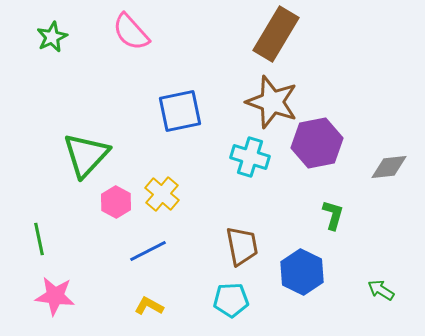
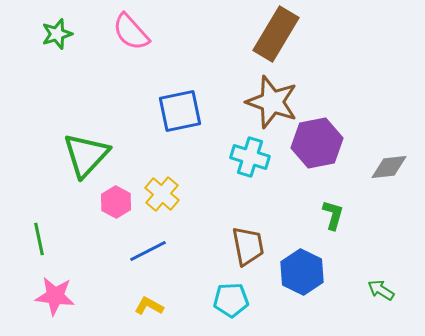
green star: moved 5 px right, 3 px up; rotated 8 degrees clockwise
brown trapezoid: moved 6 px right
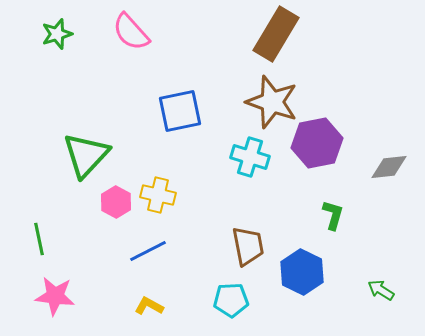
yellow cross: moved 4 px left, 1 px down; rotated 28 degrees counterclockwise
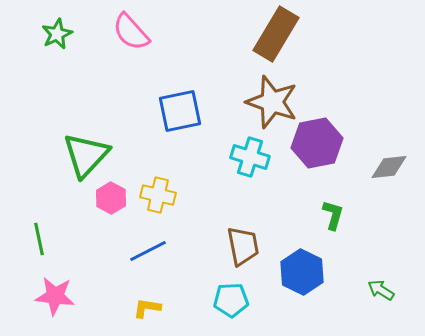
green star: rotated 8 degrees counterclockwise
pink hexagon: moved 5 px left, 4 px up
brown trapezoid: moved 5 px left
yellow L-shape: moved 2 px left, 2 px down; rotated 20 degrees counterclockwise
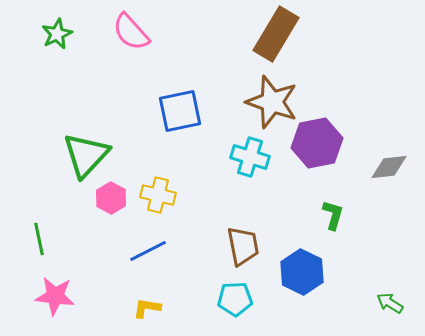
green arrow: moved 9 px right, 13 px down
cyan pentagon: moved 4 px right, 1 px up
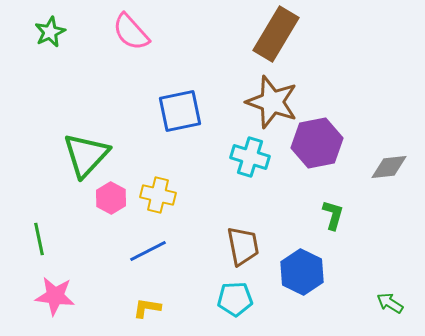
green star: moved 7 px left, 2 px up
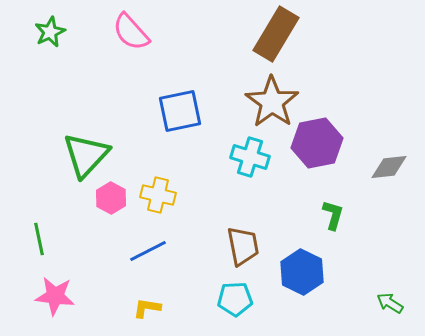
brown star: rotated 16 degrees clockwise
